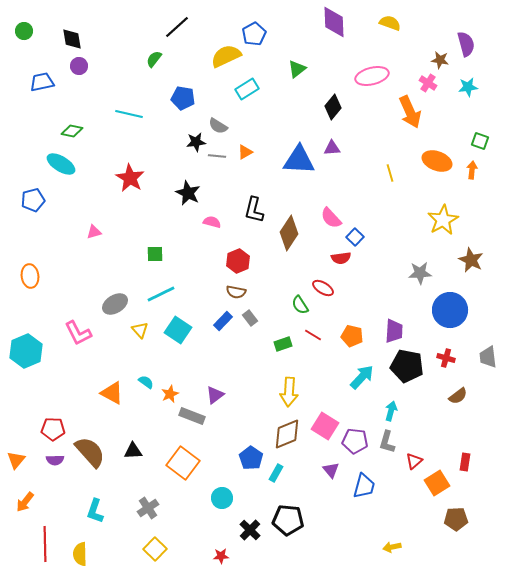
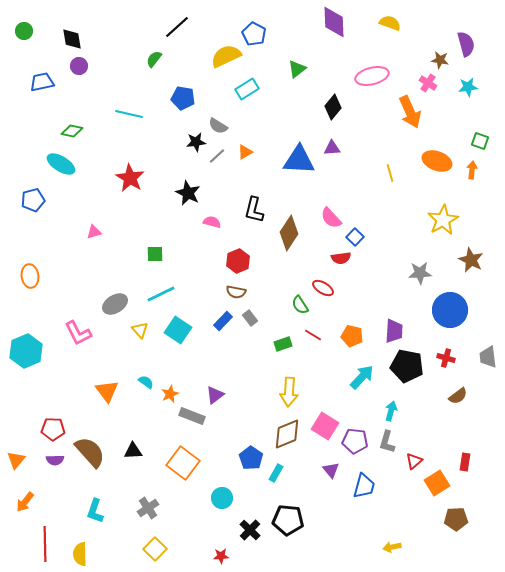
blue pentagon at (254, 34): rotated 15 degrees counterclockwise
gray line at (217, 156): rotated 48 degrees counterclockwise
orange triangle at (112, 393): moved 5 px left, 2 px up; rotated 25 degrees clockwise
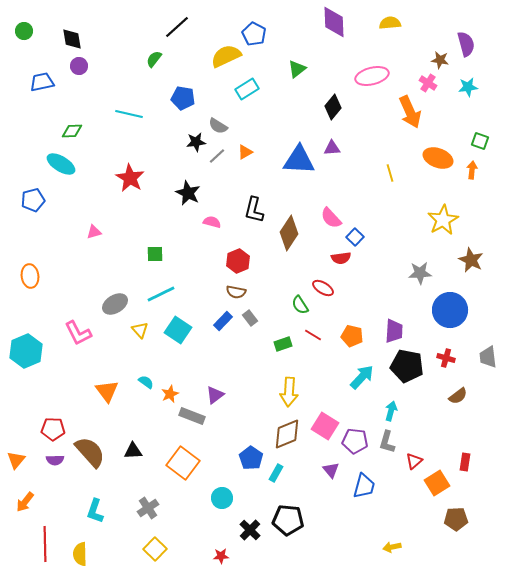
yellow semicircle at (390, 23): rotated 25 degrees counterclockwise
green diamond at (72, 131): rotated 15 degrees counterclockwise
orange ellipse at (437, 161): moved 1 px right, 3 px up
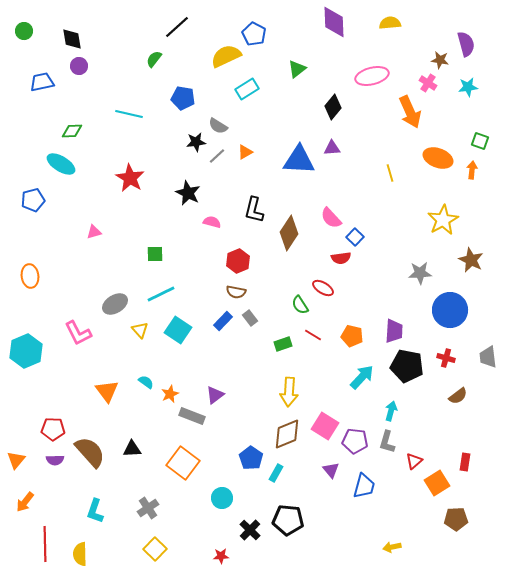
black triangle at (133, 451): moved 1 px left, 2 px up
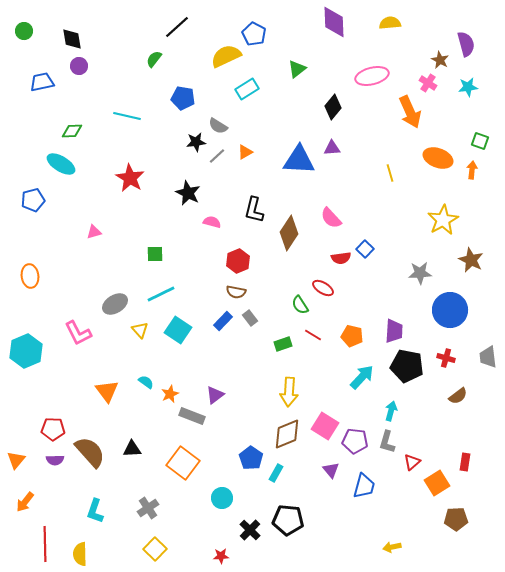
brown star at (440, 60): rotated 18 degrees clockwise
cyan line at (129, 114): moved 2 px left, 2 px down
blue square at (355, 237): moved 10 px right, 12 px down
red triangle at (414, 461): moved 2 px left, 1 px down
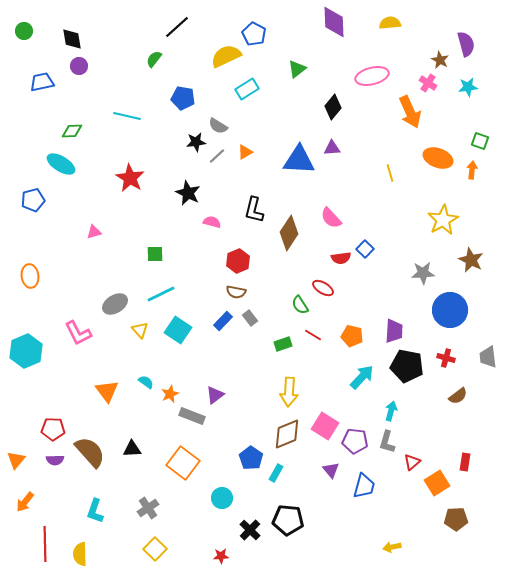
gray star at (420, 273): moved 3 px right
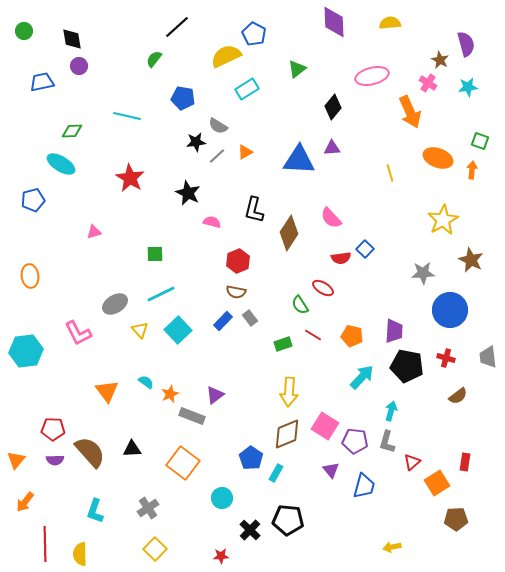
cyan square at (178, 330): rotated 12 degrees clockwise
cyan hexagon at (26, 351): rotated 16 degrees clockwise
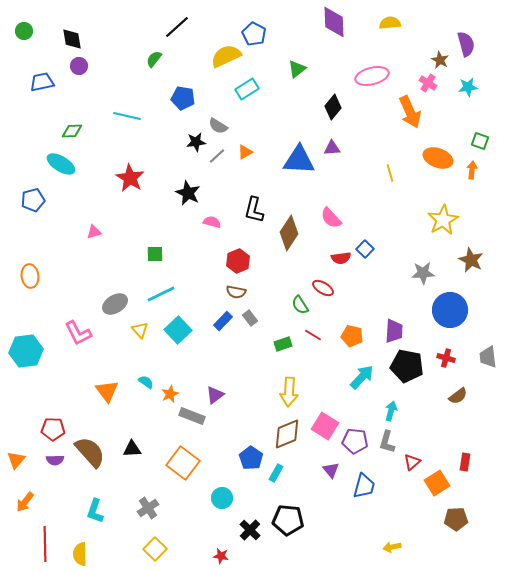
red star at (221, 556): rotated 14 degrees clockwise
